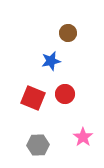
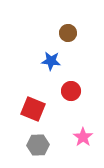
blue star: rotated 18 degrees clockwise
red circle: moved 6 px right, 3 px up
red square: moved 11 px down
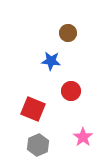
gray hexagon: rotated 20 degrees counterclockwise
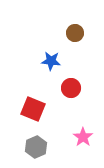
brown circle: moved 7 px right
red circle: moved 3 px up
gray hexagon: moved 2 px left, 2 px down
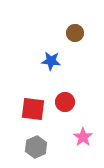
red circle: moved 6 px left, 14 px down
red square: rotated 15 degrees counterclockwise
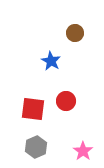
blue star: rotated 24 degrees clockwise
red circle: moved 1 px right, 1 px up
pink star: moved 14 px down
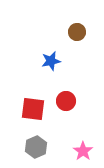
brown circle: moved 2 px right, 1 px up
blue star: rotated 30 degrees clockwise
